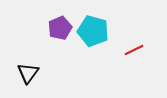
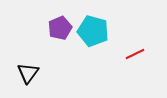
red line: moved 1 px right, 4 px down
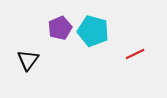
black triangle: moved 13 px up
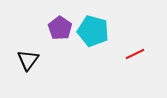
purple pentagon: rotated 15 degrees counterclockwise
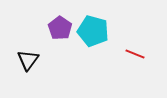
red line: rotated 48 degrees clockwise
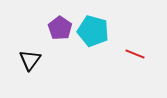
black triangle: moved 2 px right
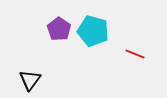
purple pentagon: moved 1 px left, 1 px down
black triangle: moved 20 px down
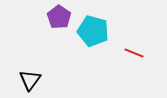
purple pentagon: moved 12 px up
red line: moved 1 px left, 1 px up
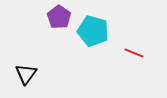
black triangle: moved 4 px left, 6 px up
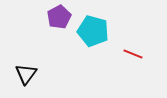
purple pentagon: rotated 10 degrees clockwise
red line: moved 1 px left, 1 px down
